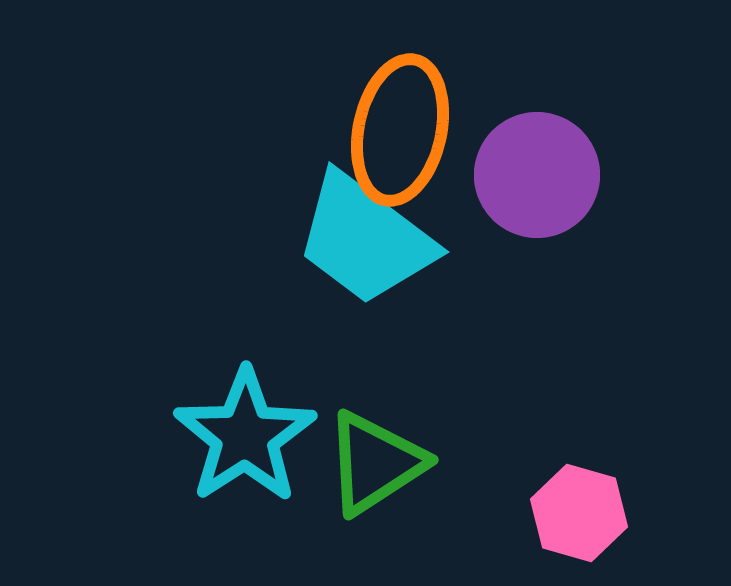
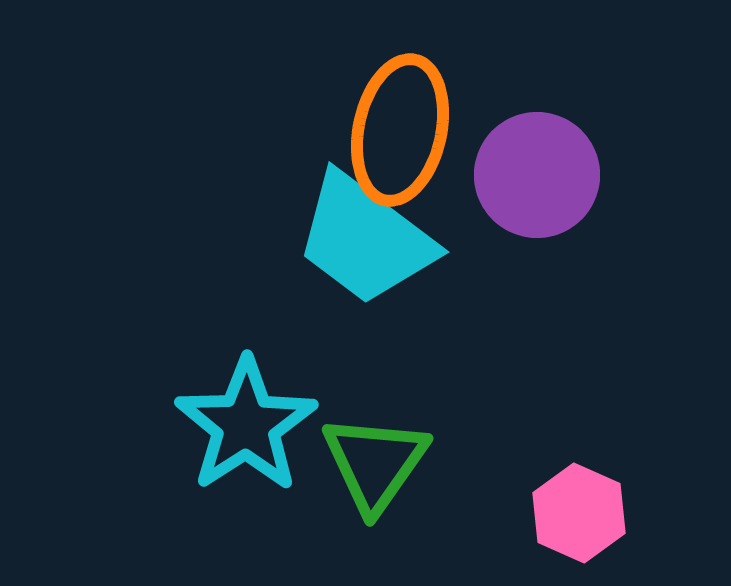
cyan star: moved 1 px right, 11 px up
green triangle: rotated 22 degrees counterclockwise
pink hexagon: rotated 8 degrees clockwise
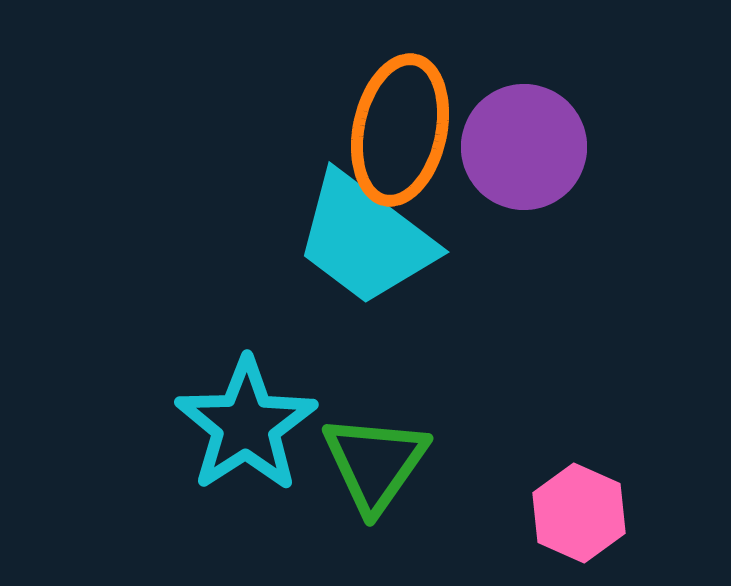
purple circle: moved 13 px left, 28 px up
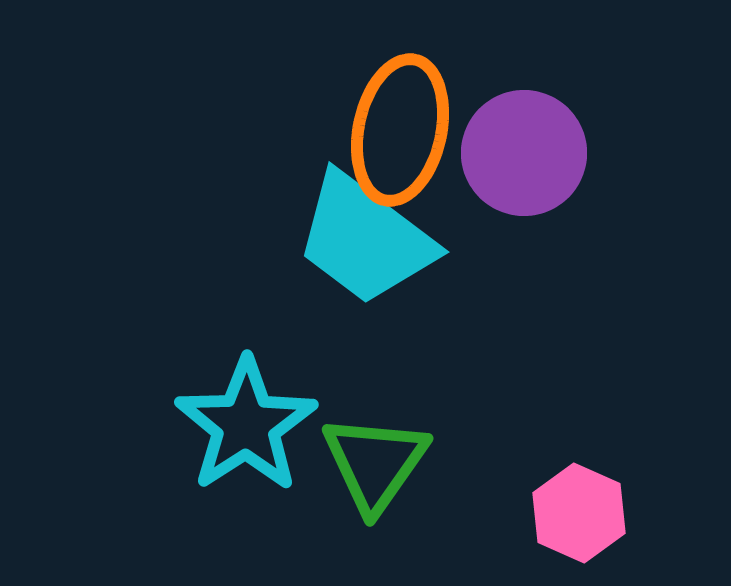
purple circle: moved 6 px down
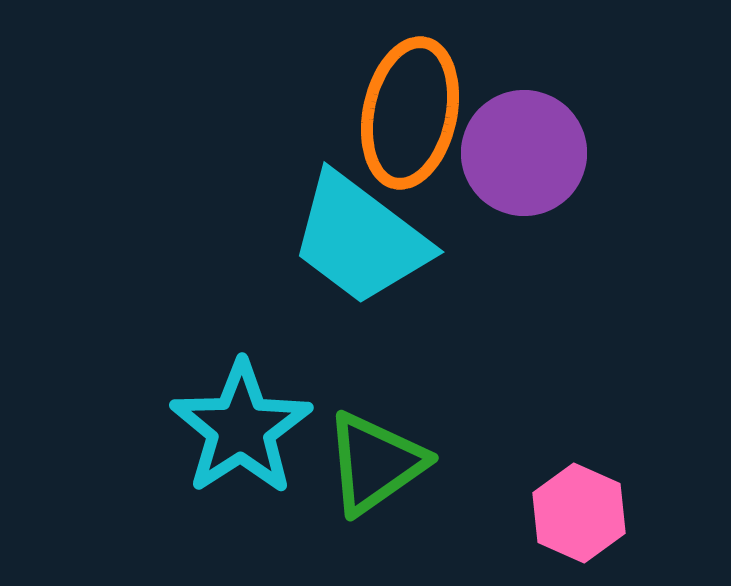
orange ellipse: moved 10 px right, 17 px up
cyan trapezoid: moved 5 px left
cyan star: moved 5 px left, 3 px down
green triangle: rotated 20 degrees clockwise
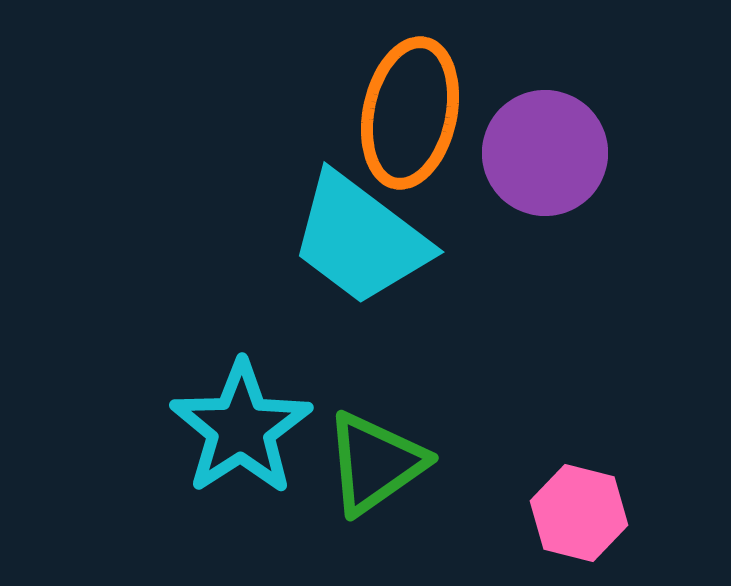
purple circle: moved 21 px right
pink hexagon: rotated 10 degrees counterclockwise
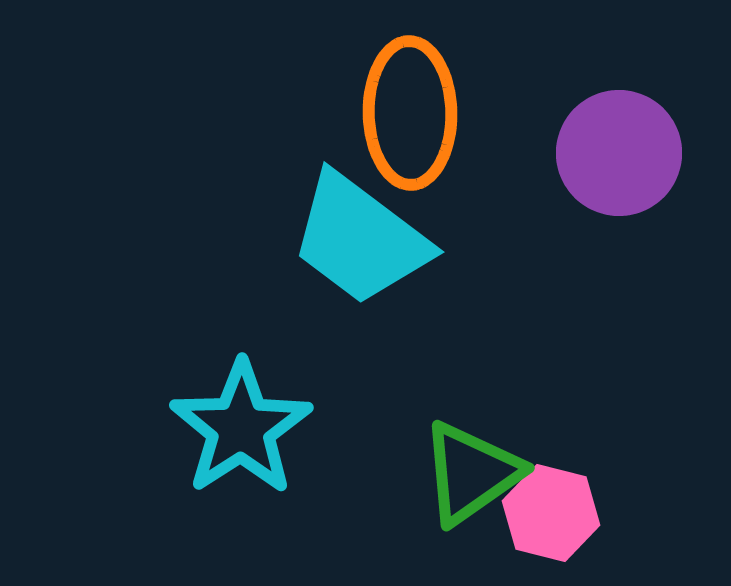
orange ellipse: rotated 13 degrees counterclockwise
purple circle: moved 74 px right
green triangle: moved 96 px right, 10 px down
pink hexagon: moved 28 px left
